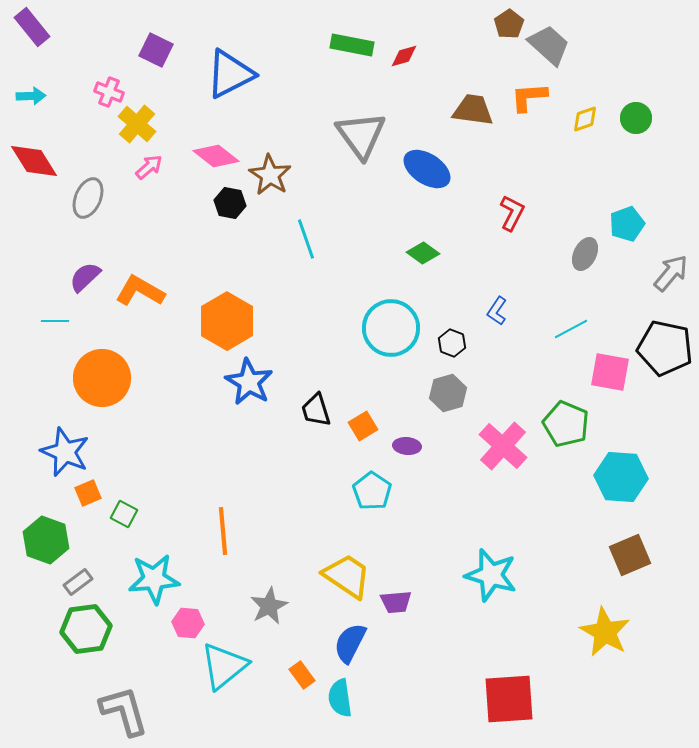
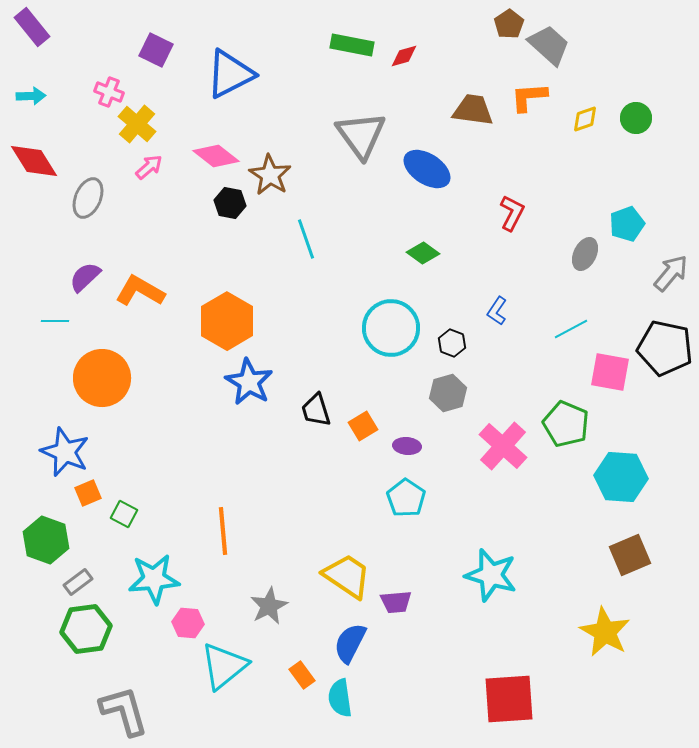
cyan pentagon at (372, 491): moved 34 px right, 7 px down
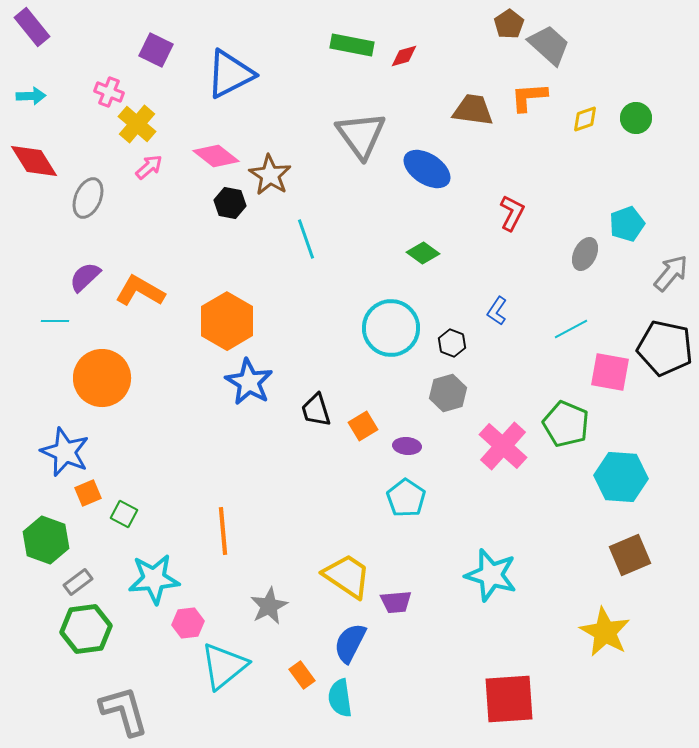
pink hexagon at (188, 623): rotated 12 degrees counterclockwise
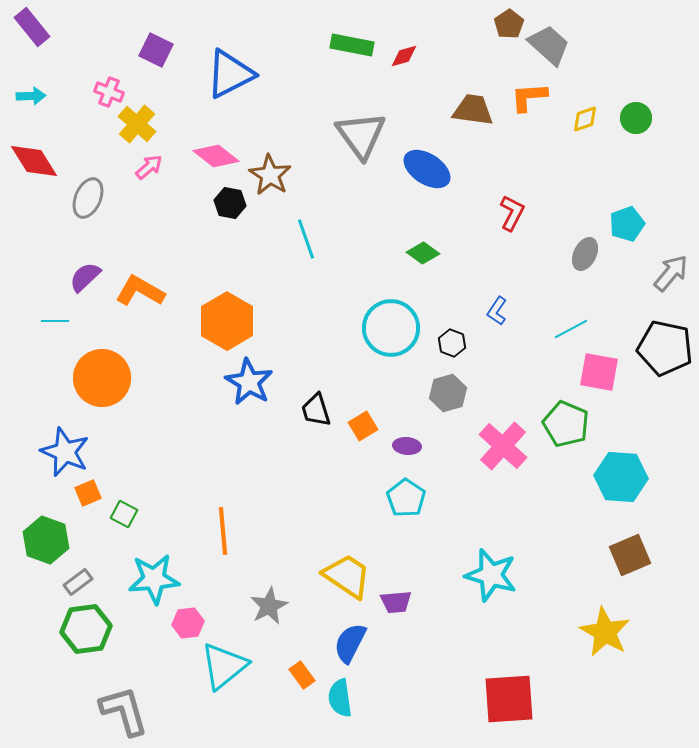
pink square at (610, 372): moved 11 px left
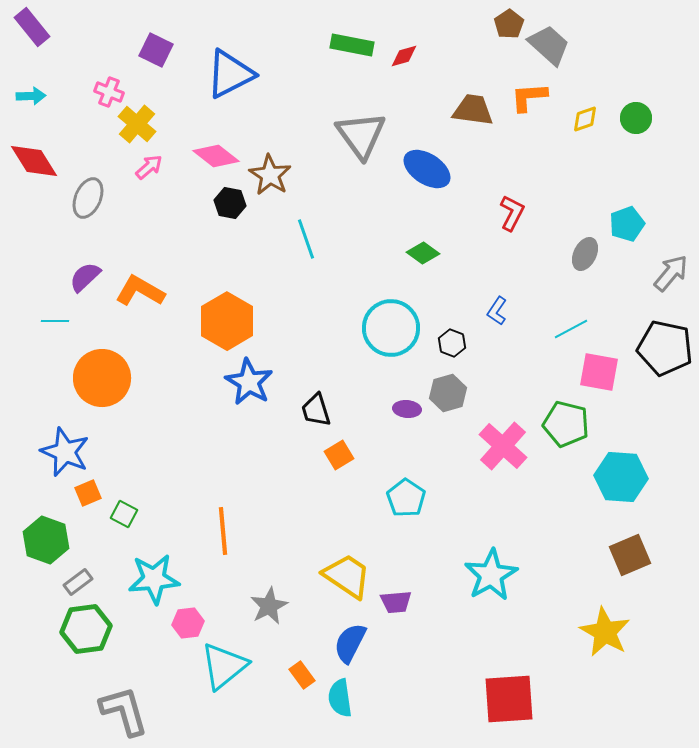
green pentagon at (566, 424): rotated 9 degrees counterclockwise
orange square at (363, 426): moved 24 px left, 29 px down
purple ellipse at (407, 446): moved 37 px up
cyan star at (491, 575): rotated 26 degrees clockwise
